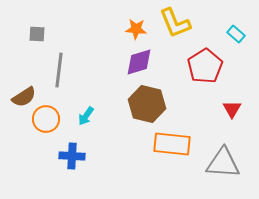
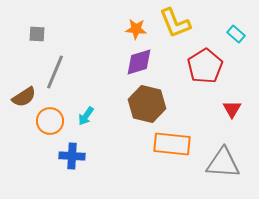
gray line: moved 4 px left, 2 px down; rotated 16 degrees clockwise
orange circle: moved 4 px right, 2 px down
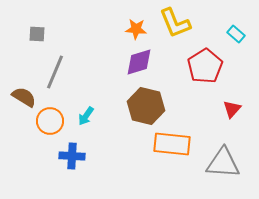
brown semicircle: rotated 115 degrees counterclockwise
brown hexagon: moved 1 px left, 2 px down
red triangle: rotated 12 degrees clockwise
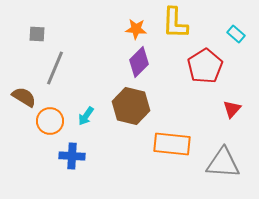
yellow L-shape: rotated 24 degrees clockwise
purple diamond: rotated 28 degrees counterclockwise
gray line: moved 4 px up
brown hexagon: moved 15 px left
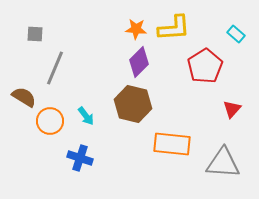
yellow L-shape: moved 1 px left, 5 px down; rotated 96 degrees counterclockwise
gray square: moved 2 px left
brown hexagon: moved 2 px right, 2 px up
cyan arrow: rotated 72 degrees counterclockwise
blue cross: moved 8 px right, 2 px down; rotated 15 degrees clockwise
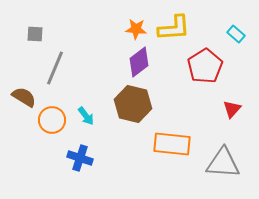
purple diamond: rotated 8 degrees clockwise
orange circle: moved 2 px right, 1 px up
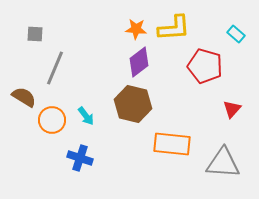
red pentagon: rotated 24 degrees counterclockwise
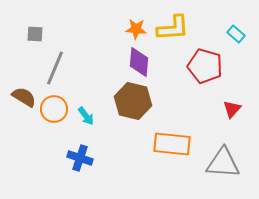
yellow L-shape: moved 1 px left
purple diamond: rotated 48 degrees counterclockwise
brown hexagon: moved 3 px up
orange circle: moved 2 px right, 11 px up
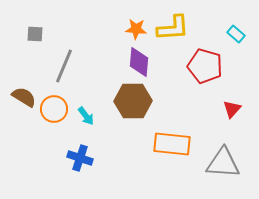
gray line: moved 9 px right, 2 px up
brown hexagon: rotated 15 degrees counterclockwise
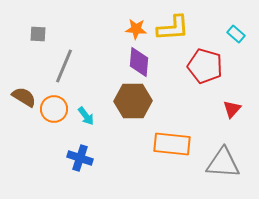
gray square: moved 3 px right
